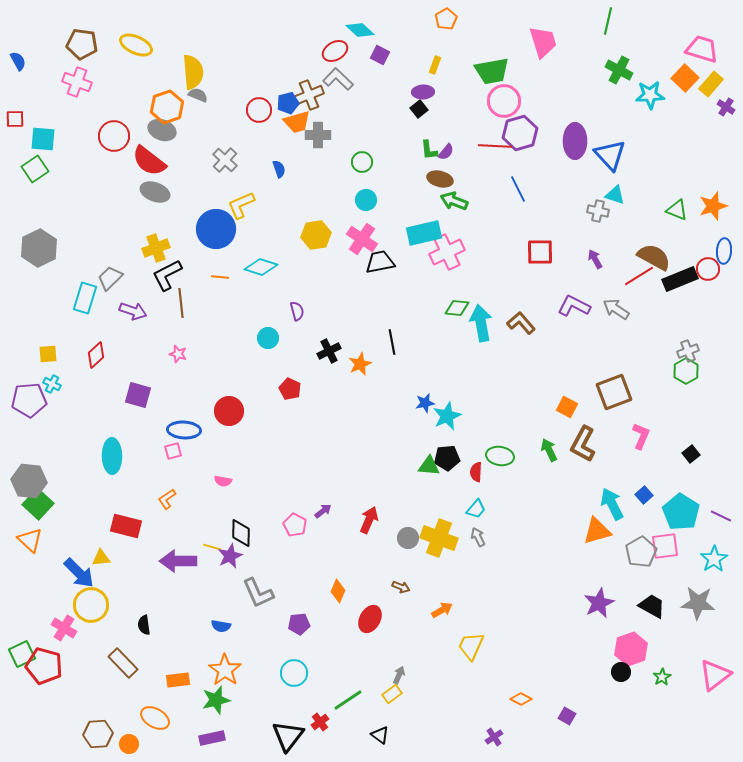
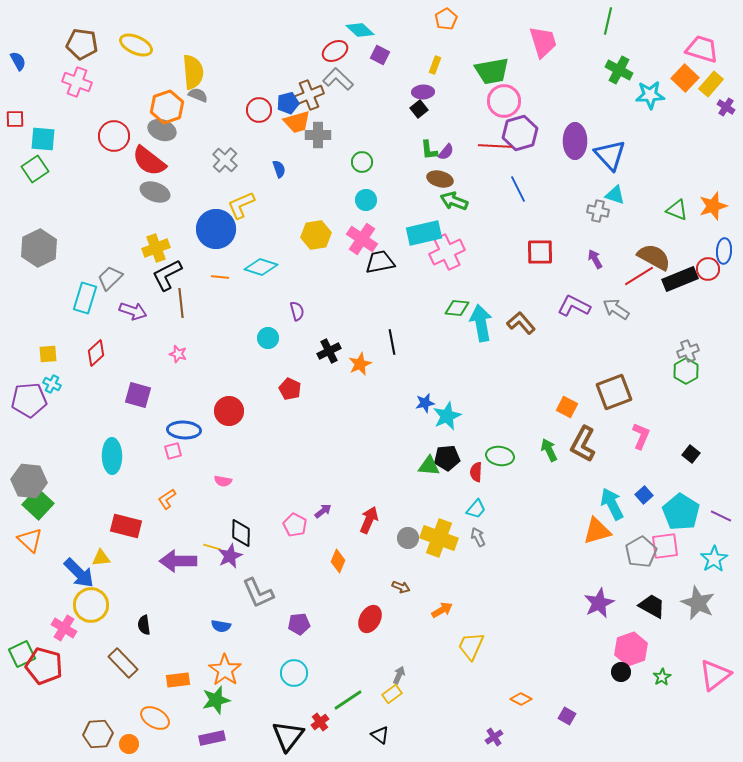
red diamond at (96, 355): moved 2 px up
black square at (691, 454): rotated 12 degrees counterclockwise
orange diamond at (338, 591): moved 30 px up
gray star at (698, 603): rotated 20 degrees clockwise
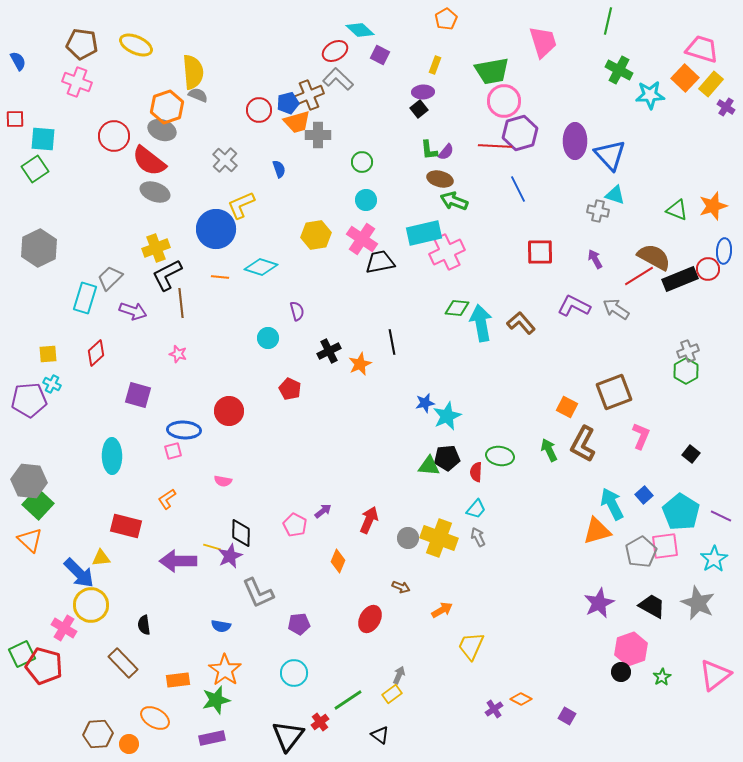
purple cross at (494, 737): moved 28 px up
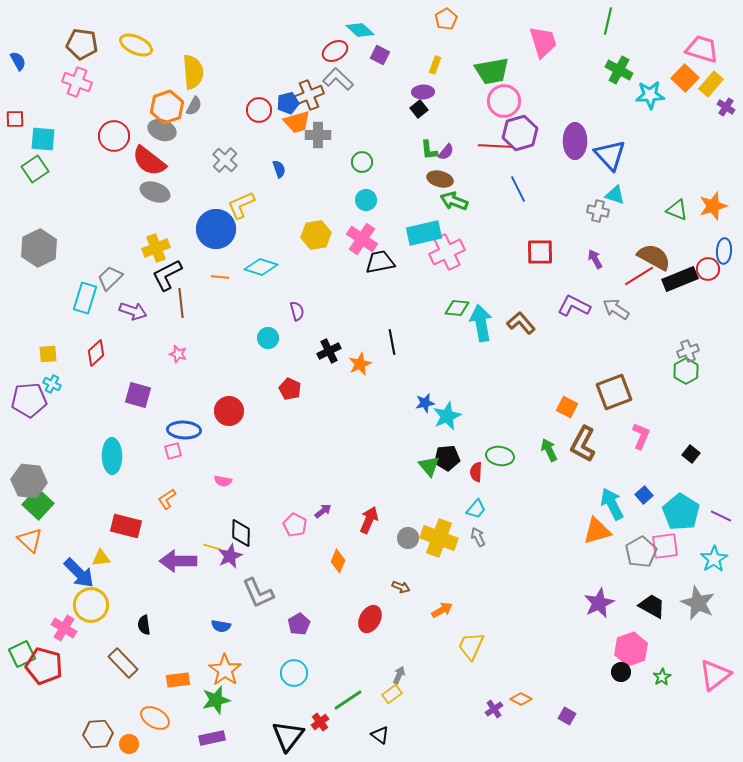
gray semicircle at (198, 95): moved 4 px left, 11 px down; rotated 96 degrees clockwise
green triangle at (429, 466): rotated 45 degrees clockwise
purple pentagon at (299, 624): rotated 25 degrees counterclockwise
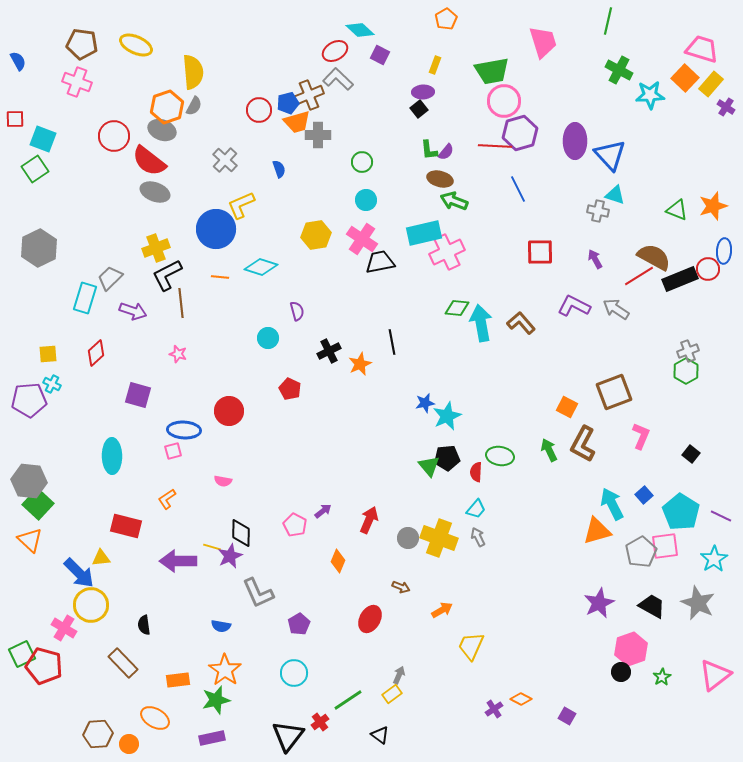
cyan square at (43, 139): rotated 16 degrees clockwise
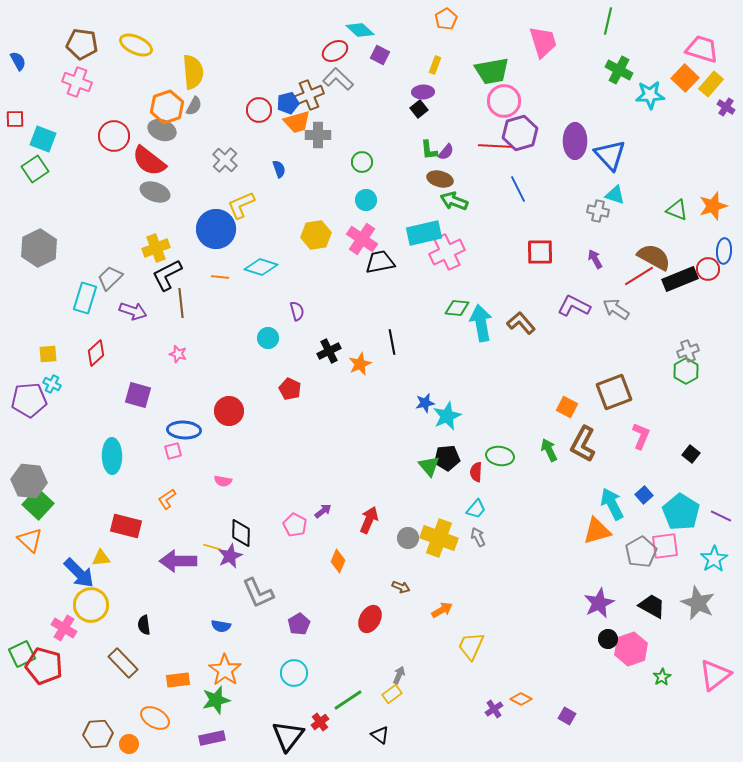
black circle at (621, 672): moved 13 px left, 33 px up
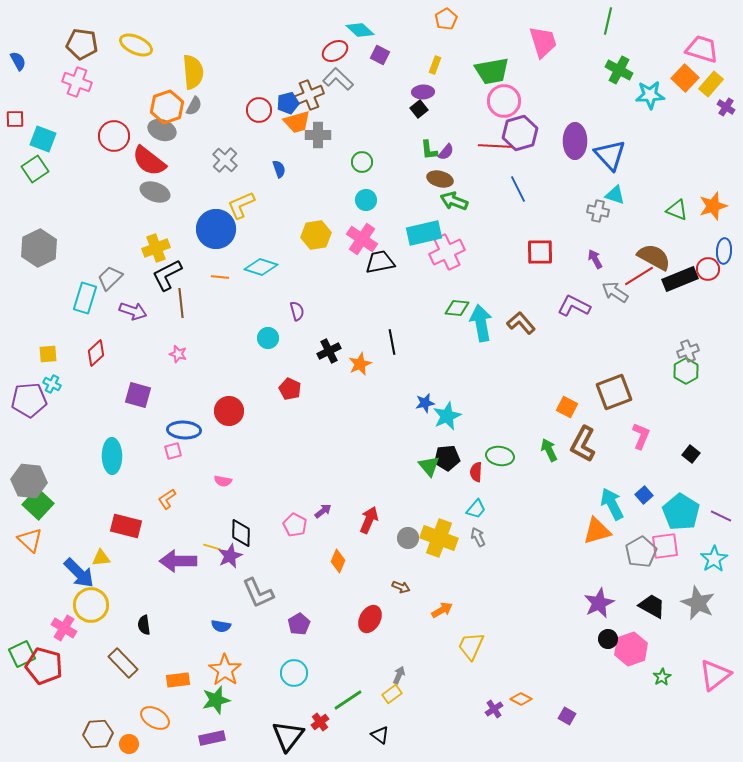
gray arrow at (616, 309): moved 1 px left, 17 px up
